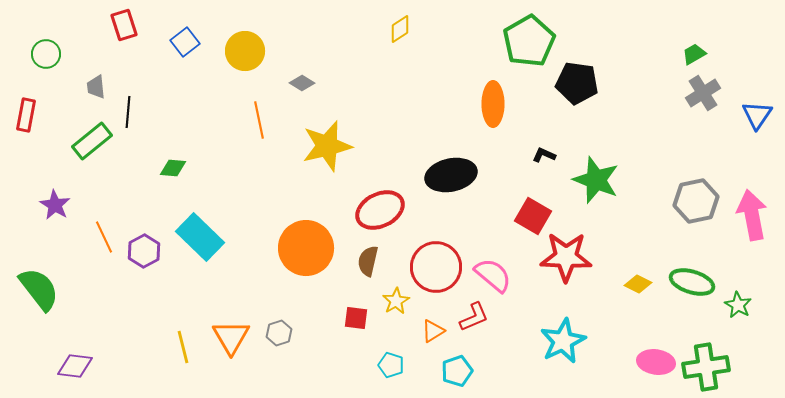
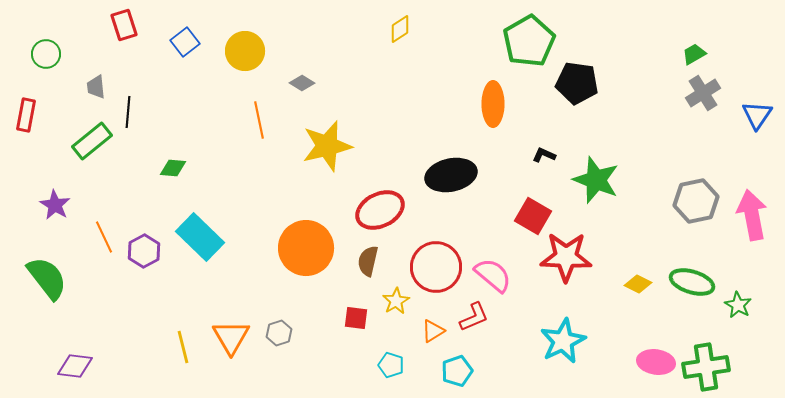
green semicircle at (39, 289): moved 8 px right, 11 px up
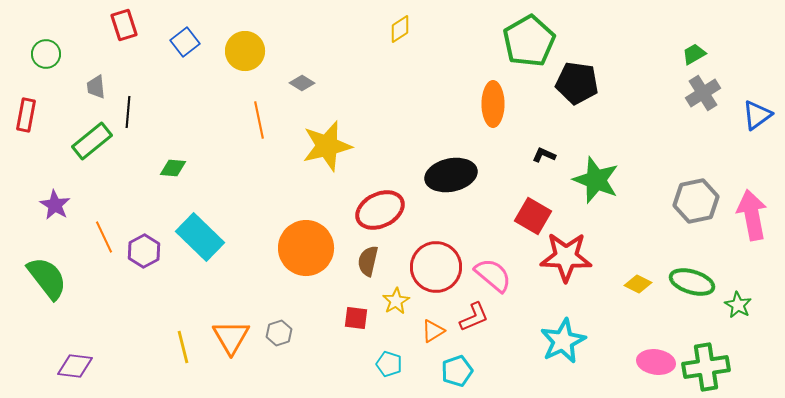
blue triangle at (757, 115): rotated 20 degrees clockwise
cyan pentagon at (391, 365): moved 2 px left, 1 px up
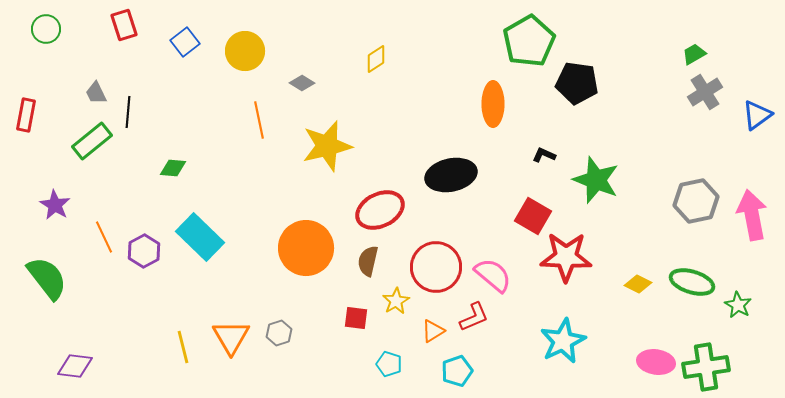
yellow diamond at (400, 29): moved 24 px left, 30 px down
green circle at (46, 54): moved 25 px up
gray trapezoid at (96, 87): moved 6 px down; rotated 20 degrees counterclockwise
gray cross at (703, 93): moved 2 px right, 1 px up
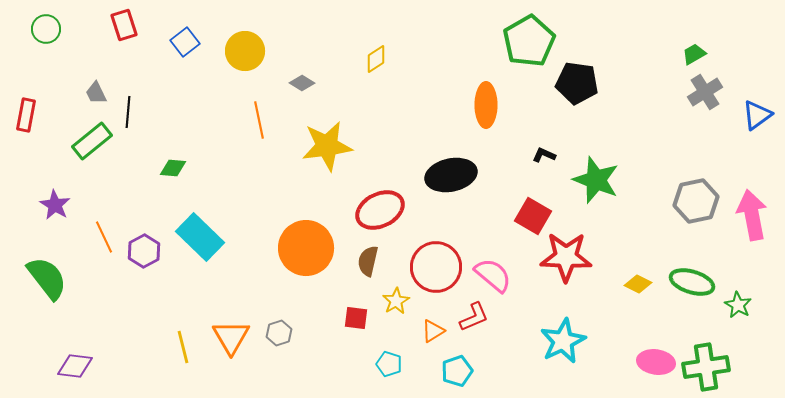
orange ellipse at (493, 104): moved 7 px left, 1 px down
yellow star at (327, 146): rotated 6 degrees clockwise
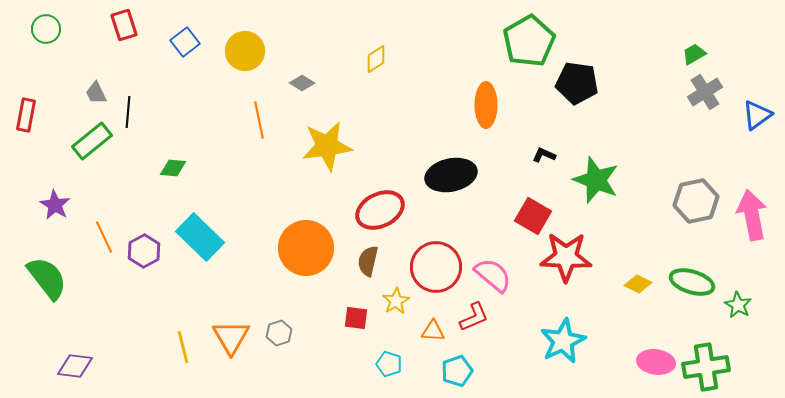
orange triangle at (433, 331): rotated 35 degrees clockwise
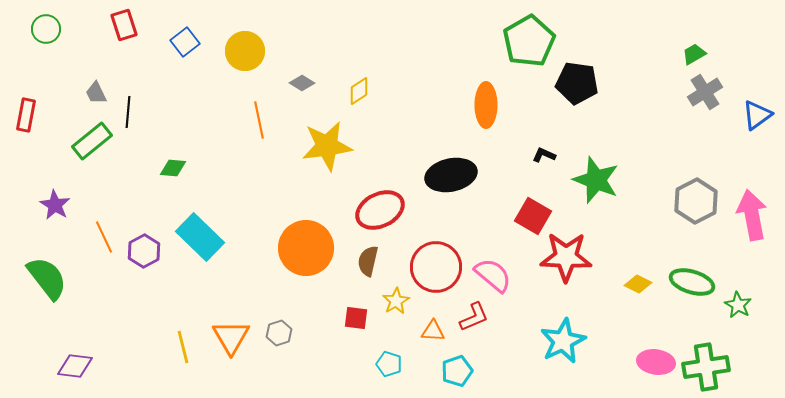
yellow diamond at (376, 59): moved 17 px left, 32 px down
gray hexagon at (696, 201): rotated 15 degrees counterclockwise
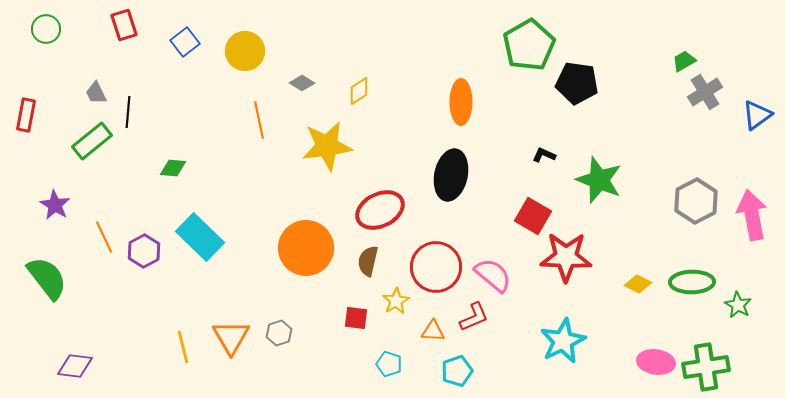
green pentagon at (529, 41): moved 4 px down
green trapezoid at (694, 54): moved 10 px left, 7 px down
orange ellipse at (486, 105): moved 25 px left, 3 px up
black ellipse at (451, 175): rotated 66 degrees counterclockwise
green star at (596, 180): moved 3 px right
green ellipse at (692, 282): rotated 18 degrees counterclockwise
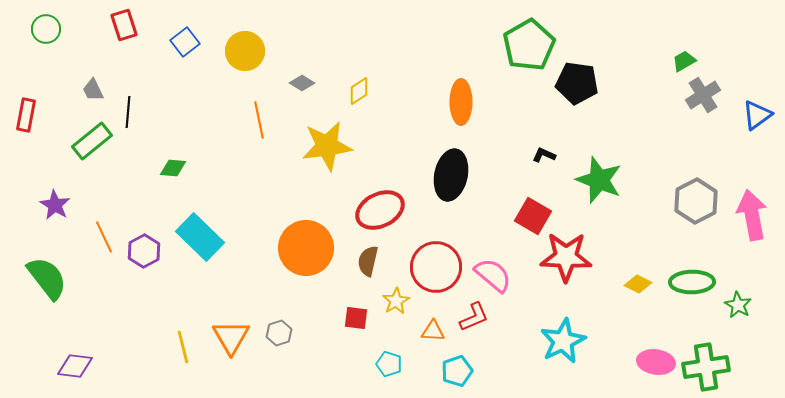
gray cross at (705, 92): moved 2 px left, 3 px down
gray trapezoid at (96, 93): moved 3 px left, 3 px up
